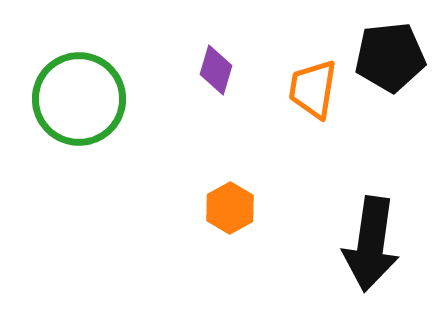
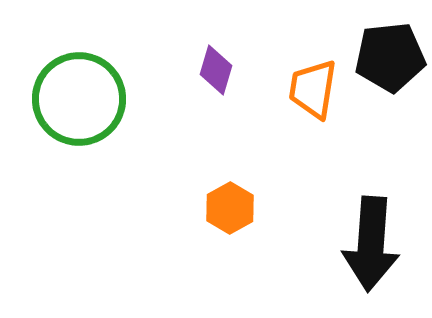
black arrow: rotated 4 degrees counterclockwise
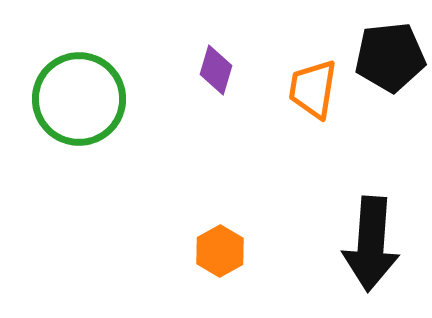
orange hexagon: moved 10 px left, 43 px down
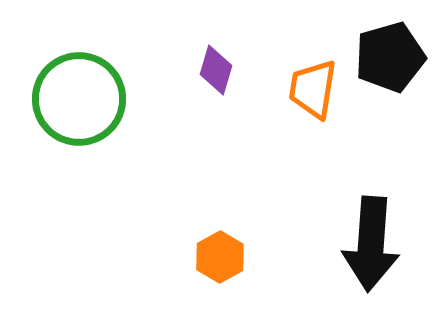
black pentagon: rotated 10 degrees counterclockwise
orange hexagon: moved 6 px down
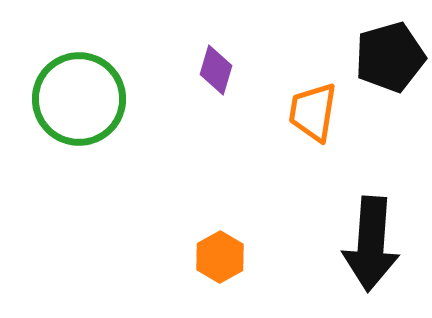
orange trapezoid: moved 23 px down
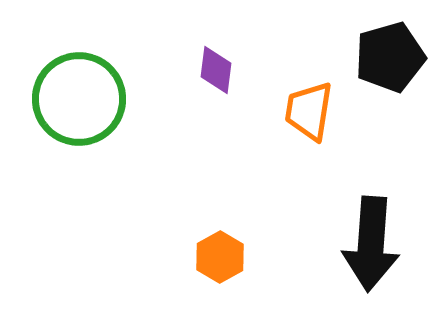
purple diamond: rotated 9 degrees counterclockwise
orange trapezoid: moved 4 px left, 1 px up
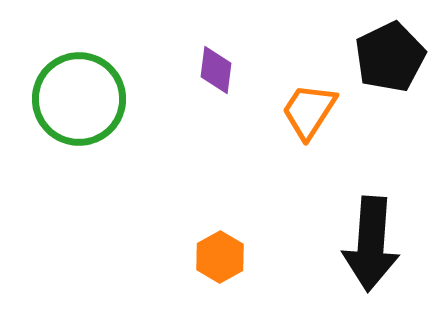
black pentagon: rotated 10 degrees counterclockwise
orange trapezoid: rotated 24 degrees clockwise
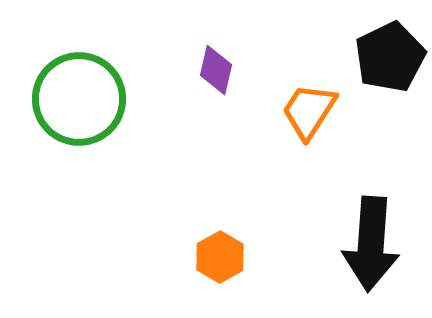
purple diamond: rotated 6 degrees clockwise
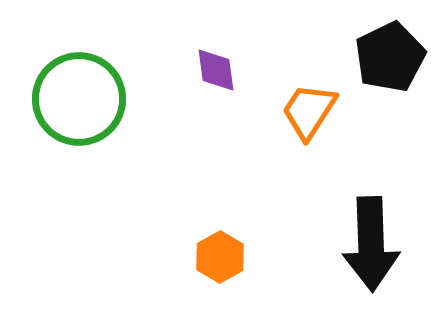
purple diamond: rotated 21 degrees counterclockwise
black arrow: rotated 6 degrees counterclockwise
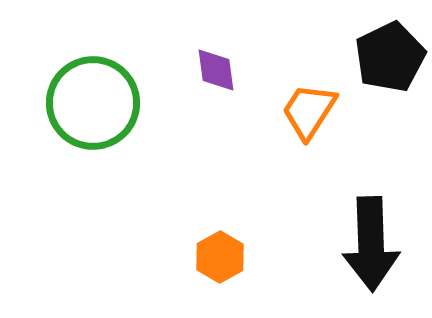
green circle: moved 14 px right, 4 px down
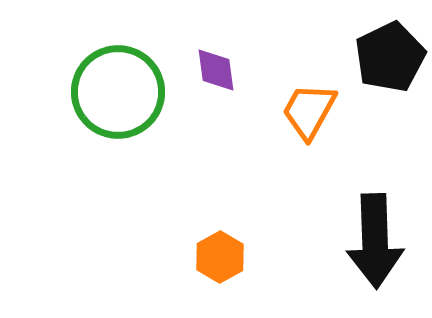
green circle: moved 25 px right, 11 px up
orange trapezoid: rotated 4 degrees counterclockwise
black arrow: moved 4 px right, 3 px up
